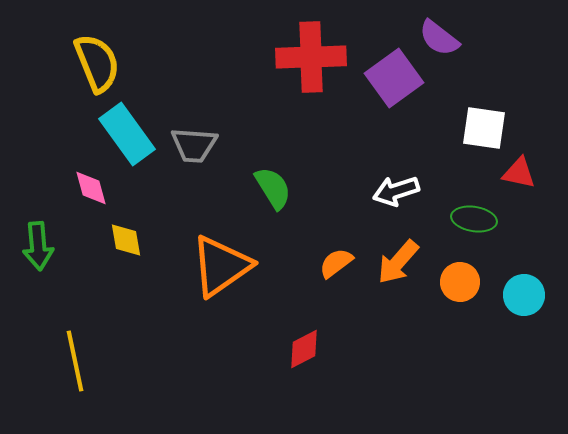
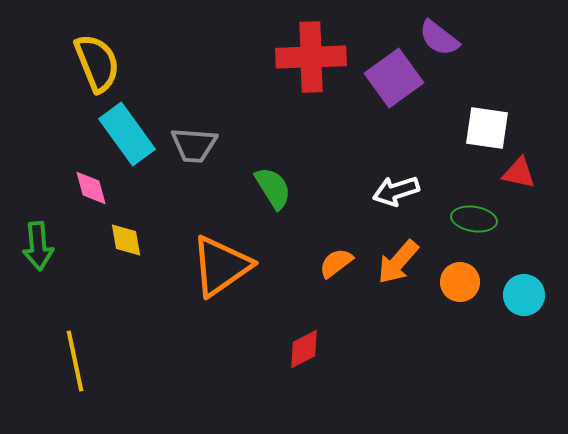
white square: moved 3 px right
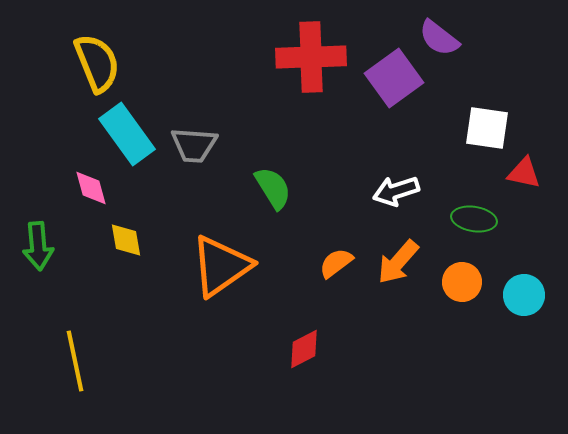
red triangle: moved 5 px right
orange circle: moved 2 px right
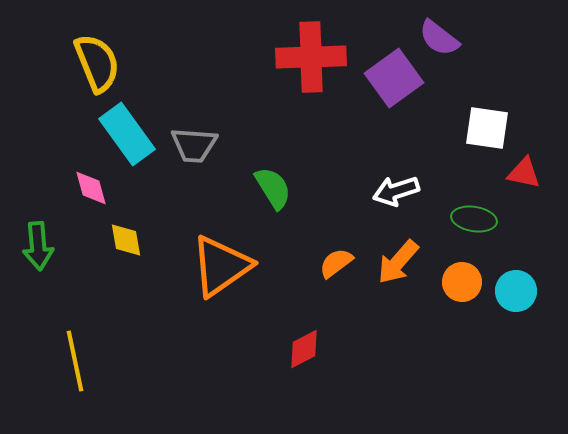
cyan circle: moved 8 px left, 4 px up
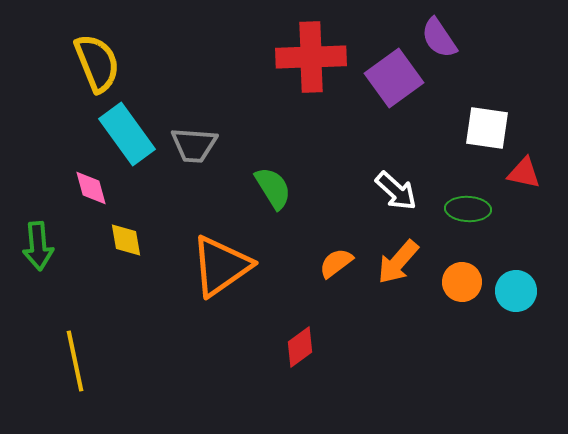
purple semicircle: rotated 18 degrees clockwise
white arrow: rotated 120 degrees counterclockwise
green ellipse: moved 6 px left, 10 px up; rotated 6 degrees counterclockwise
red diamond: moved 4 px left, 2 px up; rotated 9 degrees counterclockwise
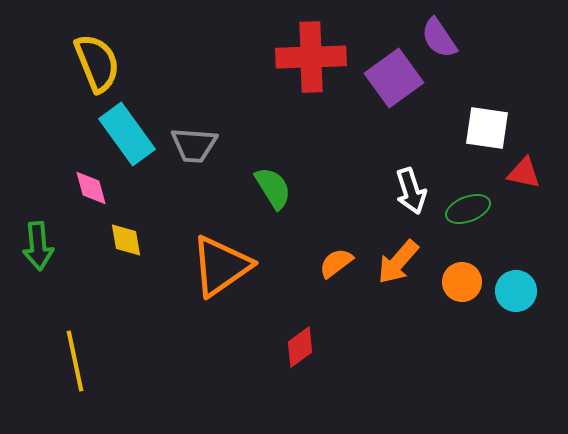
white arrow: moved 15 px right; rotated 30 degrees clockwise
green ellipse: rotated 24 degrees counterclockwise
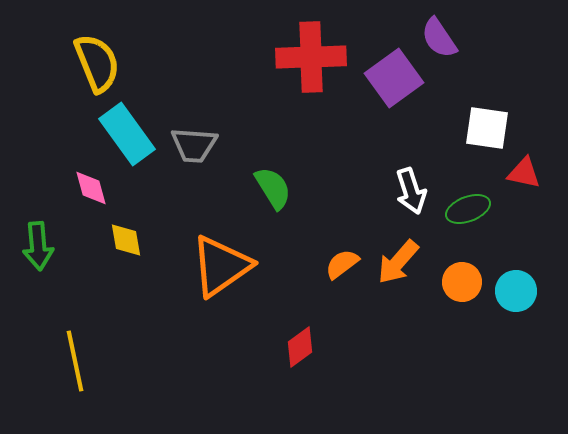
orange semicircle: moved 6 px right, 1 px down
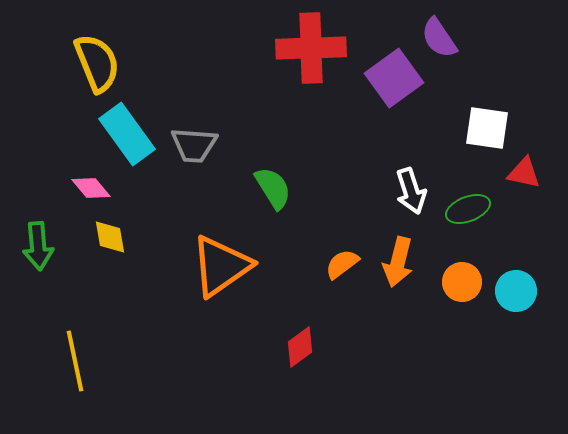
red cross: moved 9 px up
pink diamond: rotated 24 degrees counterclockwise
yellow diamond: moved 16 px left, 3 px up
orange arrow: rotated 27 degrees counterclockwise
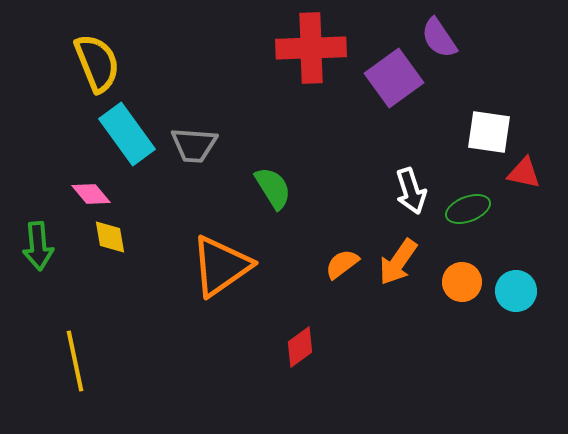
white square: moved 2 px right, 4 px down
pink diamond: moved 6 px down
orange arrow: rotated 21 degrees clockwise
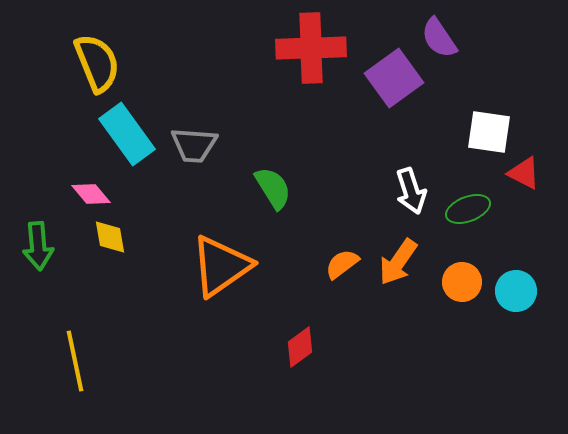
red triangle: rotated 15 degrees clockwise
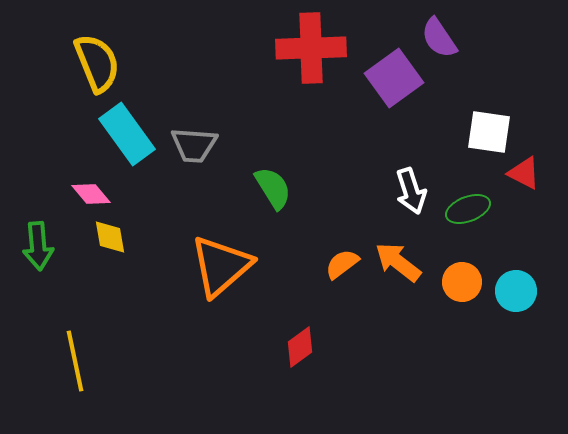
orange arrow: rotated 93 degrees clockwise
orange triangle: rotated 6 degrees counterclockwise
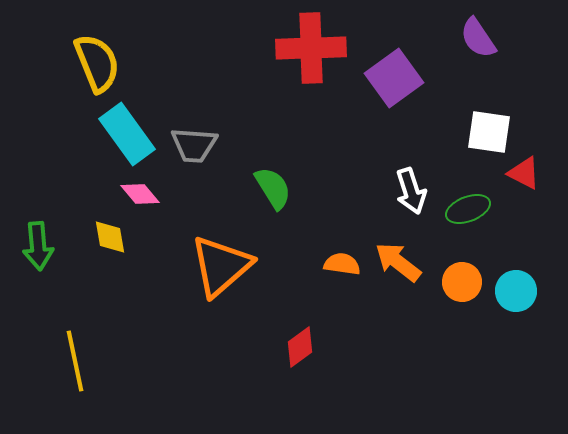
purple semicircle: moved 39 px right
pink diamond: moved 49 px right
orange semicircle: rotated 45 degrees clockwise
